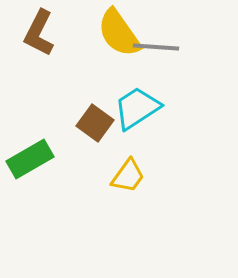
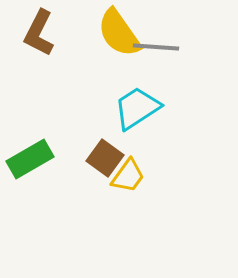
brown square: moved 10 px right, 35 px down
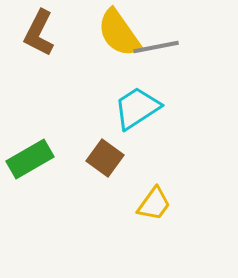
gray line: rotated 15 degrees counterclockwise
yellow trapezoid: moved 26 px right, 28 px down
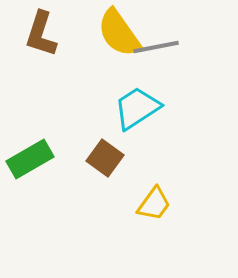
brown L-shape: moved 2 px right, 1 px down; rotated 9 degrees counterclockwise
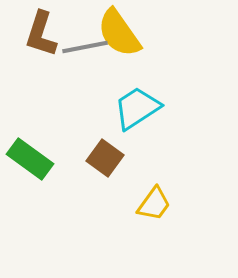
gray line: moved 71 px left
green rectangle: rotated 66 degrees clockwise
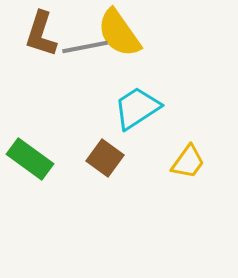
yellow trapezoid: moved 34 px right, 42 px up
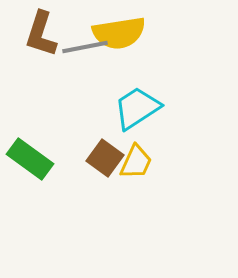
yellow semicircle: rotated 64 degrees counterclockwise
yellow trapezoid: moved 52 px left; rotated 12 degrees counterclockwise
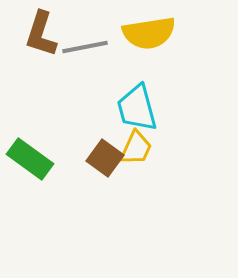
yellow semicircle: moved 30 px right
cyan trapezoid: rotated 72 degrees counterclockwise
yellow trapezoid: moved 14 px up
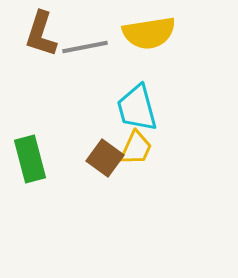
green rectangle: rotated 39 degrees clockwise
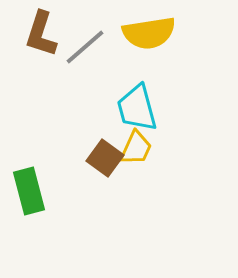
gray line: rotated 30 degrees counterclockwise
green rectangle: moved 1 px left, 32 px down
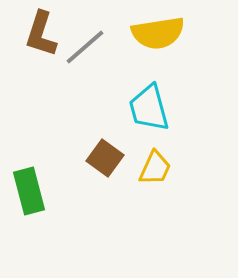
yellow semicircle: moved 9 px right
cyan trapezoid: moved 12 px right
yellow trapezoid: moved 19 px right, 20 px down
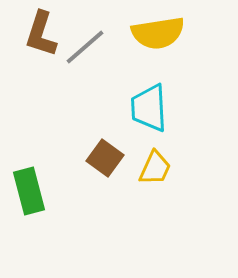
cyan trapezoid: rotated 12 degrees clockwise
